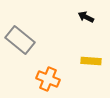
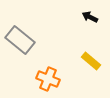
black arrow: moved 4 px right
yellow rectangle: rotated 36 degrees clockwise
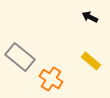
gray rectangle: moved 17 px down
orange cross: moved 3 px right; rotated 10 degrees clockwise
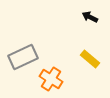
gray rectangle: moved 3 px right; rotated 64 degrees counterclockwise
yellow rectangle: moved 1 px left, 2 px up
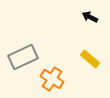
orange cross: moved 1 px right
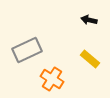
black arrow: moved 1 px left, 3 px down; rotated 14 degrees counterclockwise
gray rectangle: moved 4 px right, 7 px up
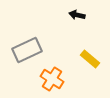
black arrow: moved 12 px left, 5 px up
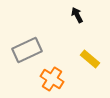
black arrow: rotated 49 degrees clockwise
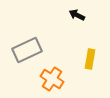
black arrow: rotated 35 degrees counterclockwise
yellow rectangle: rotated 60 degrees clockwise
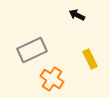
gray rectangle: moved 5 px right
yellow rectangle: rotated 36 degrees counterclockwise
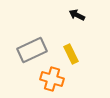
yellow rectangle: moved 19 px left, 5 px up
orange cross: rotated 15 degrees counterclockwise
